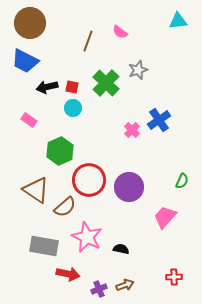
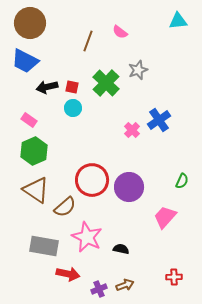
green hexagon: moved 26 px left
red circle: moved 3 px right
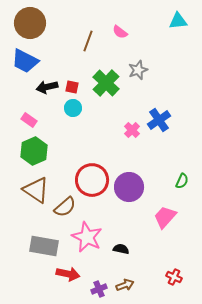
red cross: rotated 28 degrees clockwise
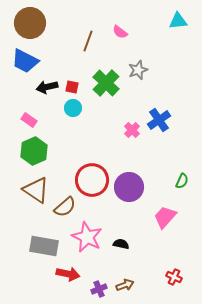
black semicircle: moved 5 px up
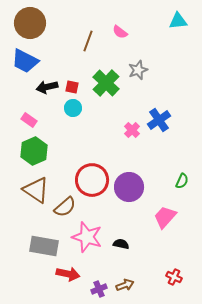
pink star: rotated 8 degrees counterclockwise
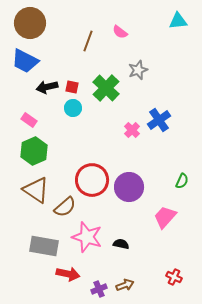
green cross: moved 5 px down
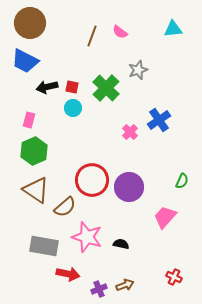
cyan triangle: moved 5 px left, 8 px down
brown line: moved 4 px right, 5 px up
pink rectangle: rotated 70 degrees clockwise
pink cross: moved 2 px left, 2 px down
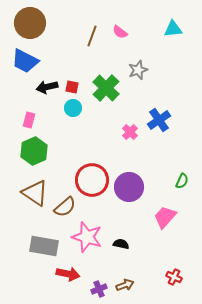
brown triangle: moved 1 px left, 3 px down
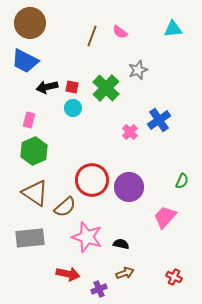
gray rectangle: moved 14 px left, 8 px up; rotated 16 degrees counterclockwise
brown arrow: moved 12 px up
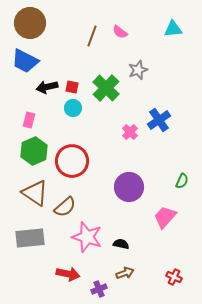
red circle: moved 20 px left, 19 px up
